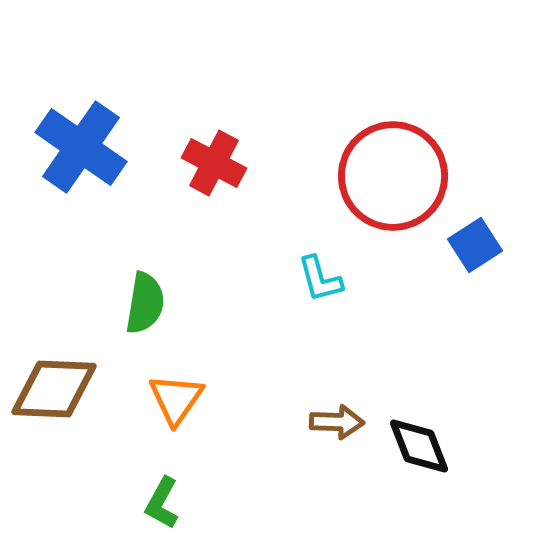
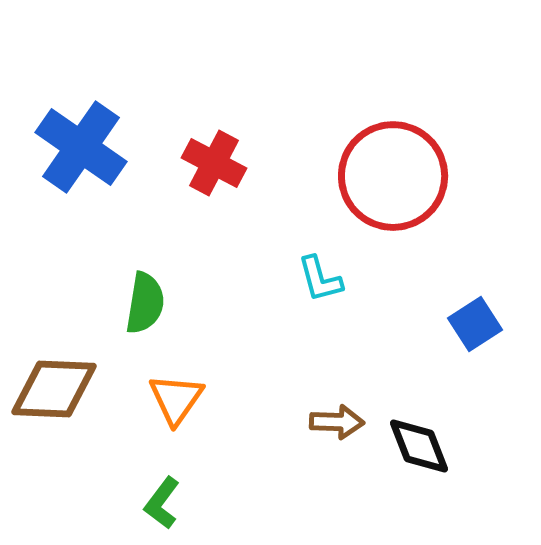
blue square: moved 79 px down
green L-shape: rotated 8 degrees clockwise
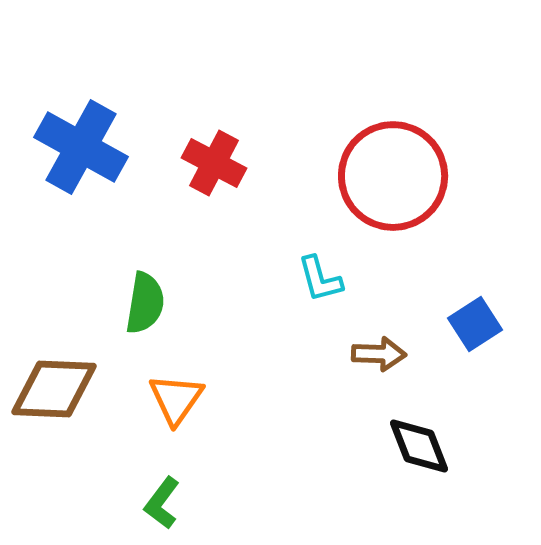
blue cross: rotated 6 degrees counterclockwise
brown arrow: moved 42 px right, 68 px up
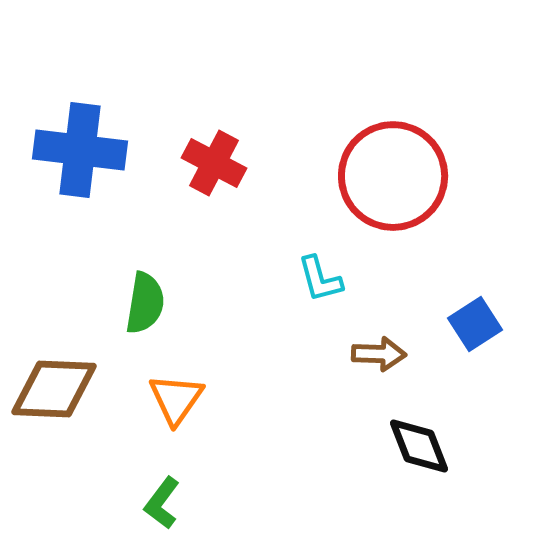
blue cross: moved 1 px left, 3 px down; rotated 22 degrees counterclockwise
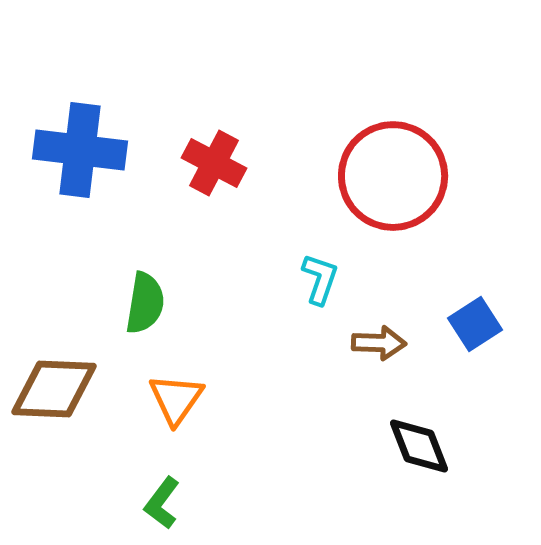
cyan L-shape: rotated 146 degrees counterclockwise
brown arrow: moved 11 px up
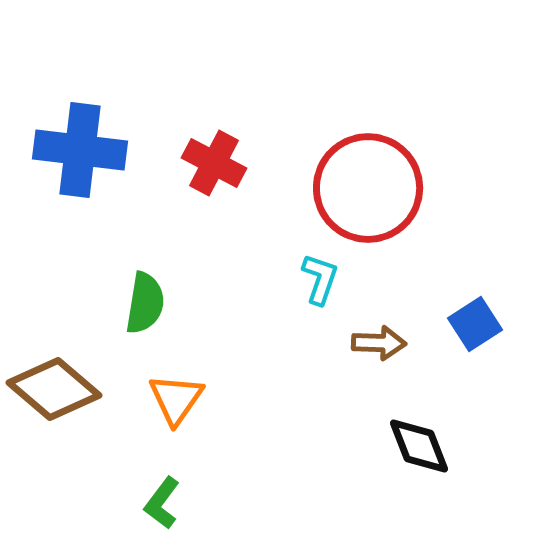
red circle: moved 25 px left, 12 px down
brown diamond: rotated 38 degrees clockwise
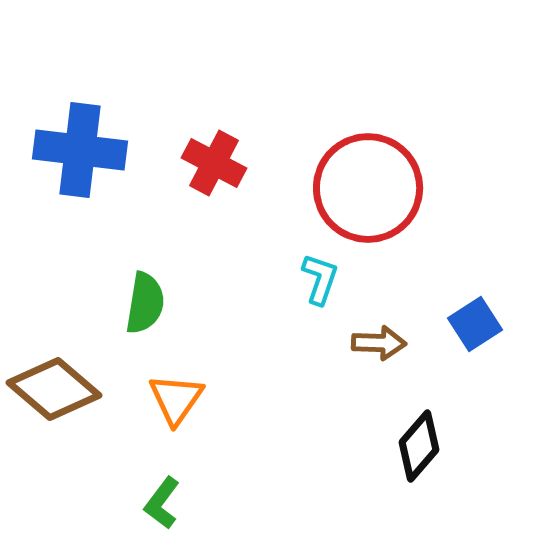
black diamond: rotated 62 degrees clockwise
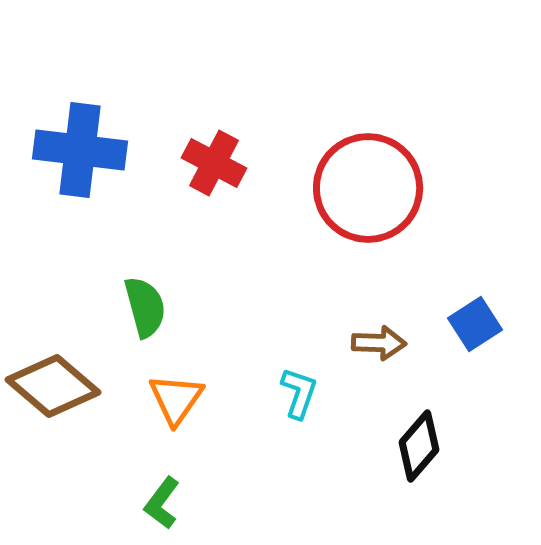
cyan L-shape: moved 21 px left, 114 px down
green semicircle: moved 4 px down; rotated 24 degrees counterclockwise
brown diamond: moved 1 px left, 3 px up
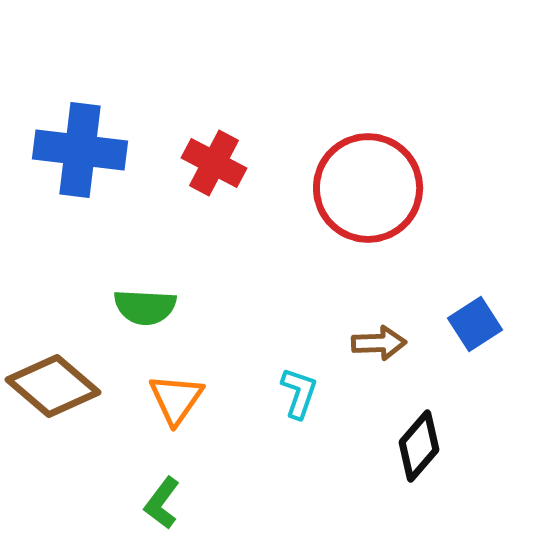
green semicircle: rotated 108 degrees clockwise
brown arrow: rotated 4 degrees counterclockwise
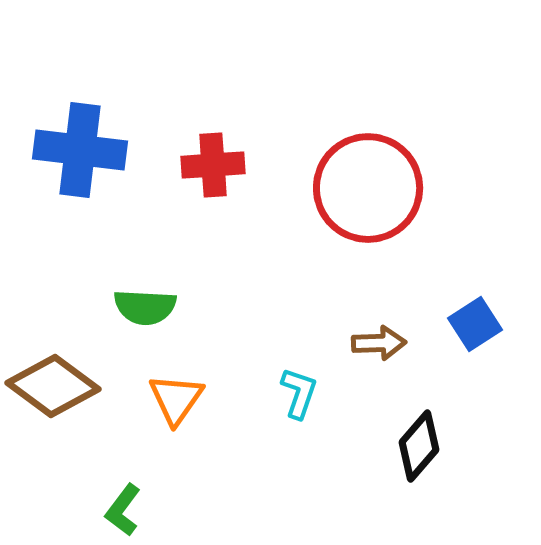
red cross: moved 1 px left, 2 px down; rotated 32 degrees counterclockwise
brown diamond: rotated 4 degrees counterclockwise
green L-shape: moved 39 px left, 7 px down
